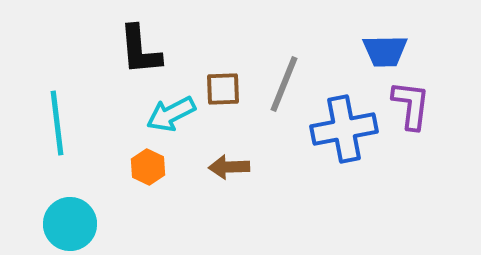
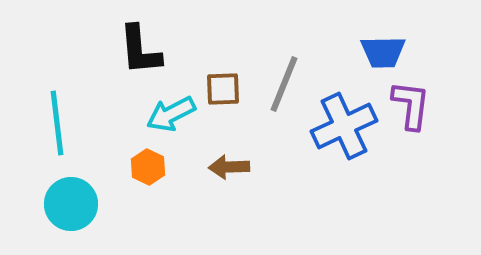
blue trapezoid: moved 2 px left, 1 px down
blue cross: moved 3 px up; rotated 14 degrees counterclockwise
cyan circle: moved 1 px right, 20 px up
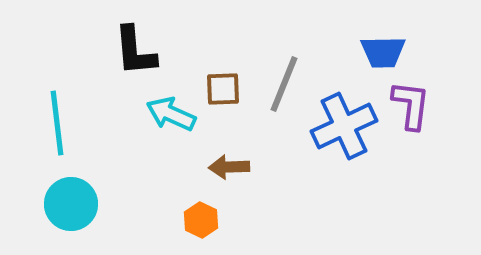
black L-shape: moved 5 px left, 1 px down
cyan arrow: rotated 51 degrees clockwise
orange hexagon: moved 53 px right, 53 px down
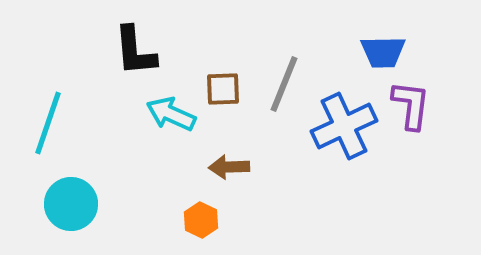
cyan line: moved 9 px left; rotated 26 degrees clockwise
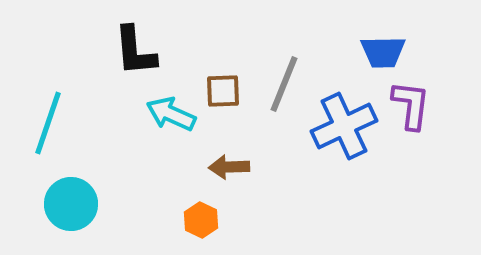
brown square: moved 2 px down
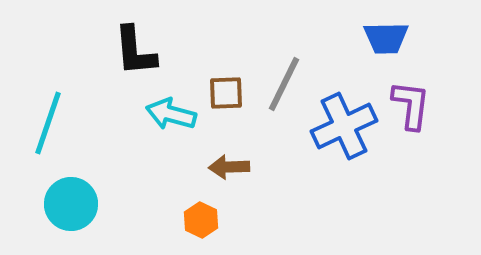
blue trapezoid: moved 3 px right, 14 px up
gray line: rotated 4 degrees clockwise
brown square: moved 3 px right, 2 px down
cyan arrow: rotated 9 degrees counterclockwise
